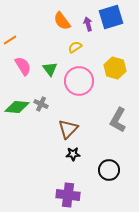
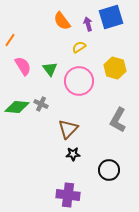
orange line: rotated 24 degrees counterclockwise
yellow semicircle: moved 4 px right
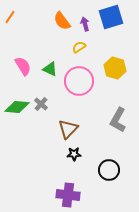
purple arrow: moved 3 px left
orange line: moved 23 px up
green triangle: rotated 28 degrees counterclockwise
gray cross: rotated 16 degrees clockwise
black star: moved 1 px right
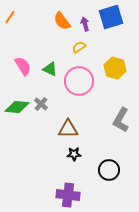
gray L-shape: moved 3 px right
brown triangle: rotated 45 degrees clockwise
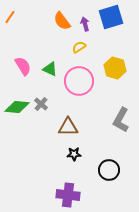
brown triangle: moved 2 px up
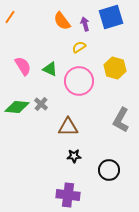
black star: moved 2 px down
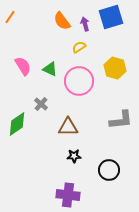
green diamond: moved 17 px down; rotated 40 degrees counterclockwise
gray L-shape: rotated 125 degrees counterclockwise
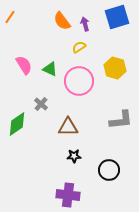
blue square: moved 6 px right
pink semicircle: moved 1 px right, 1 px up
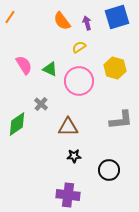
purple arrow: moved 2 px right, 1 px up
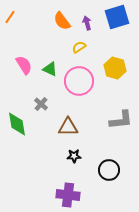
green diamond: rotated 65 degrees counterclockwise
